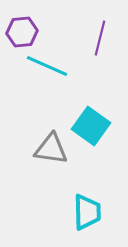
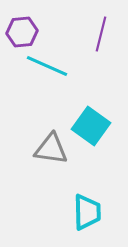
purple line: moved 1 px right, 4 px up
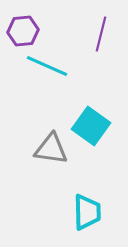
purple hexagon: moved 1 px right, 1 px up
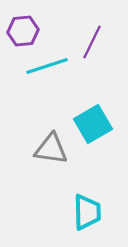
purple line: moved 9 px left, 8 px down; rotated 12 degrees clockwise
cyan line: rotated 42 degrees counterclockwise
cyan square: moved 2 px right, 2 px up; rotated 24 degrees clockwise
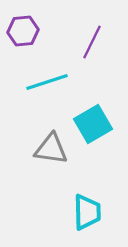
cyan line: moved 16 px down
